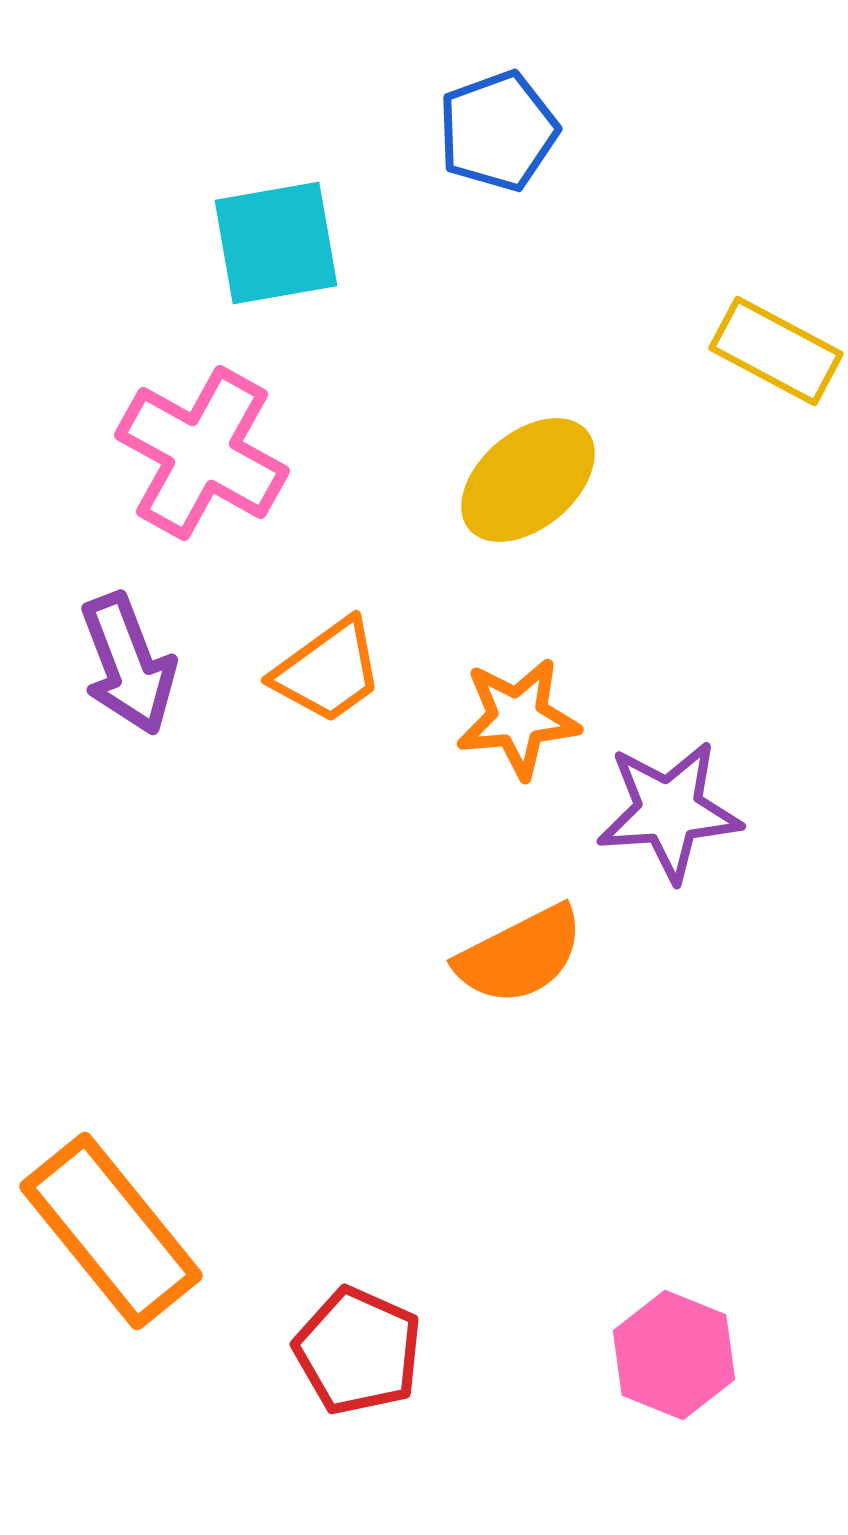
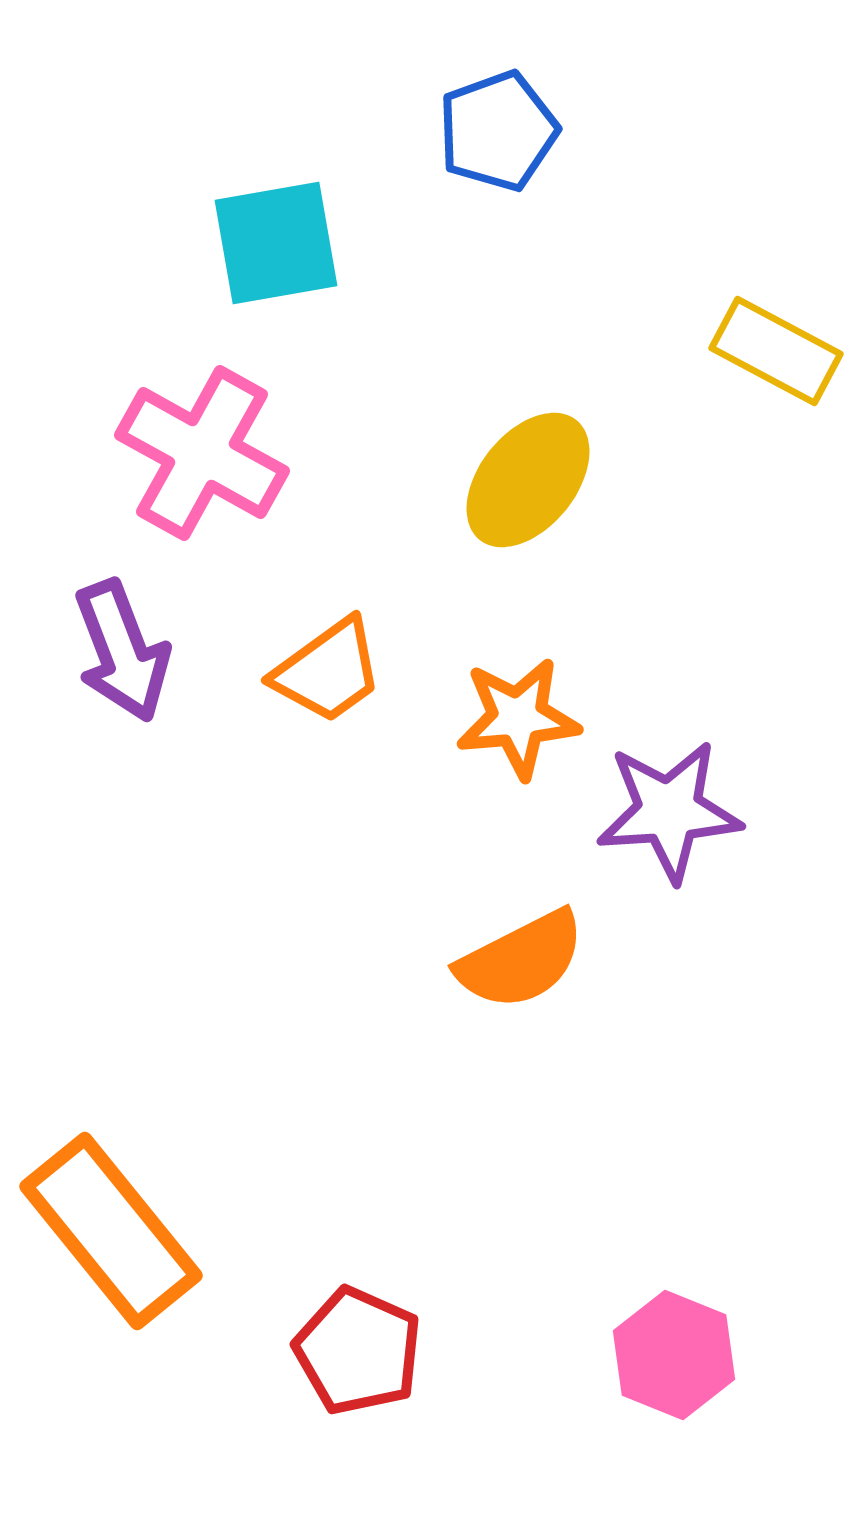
yellow ellipse: rotated 11 degrees counterclockwise
purple arrow: moved 6 px left, 13 px up
orange semicircle: moved 1 px right, 5 px down
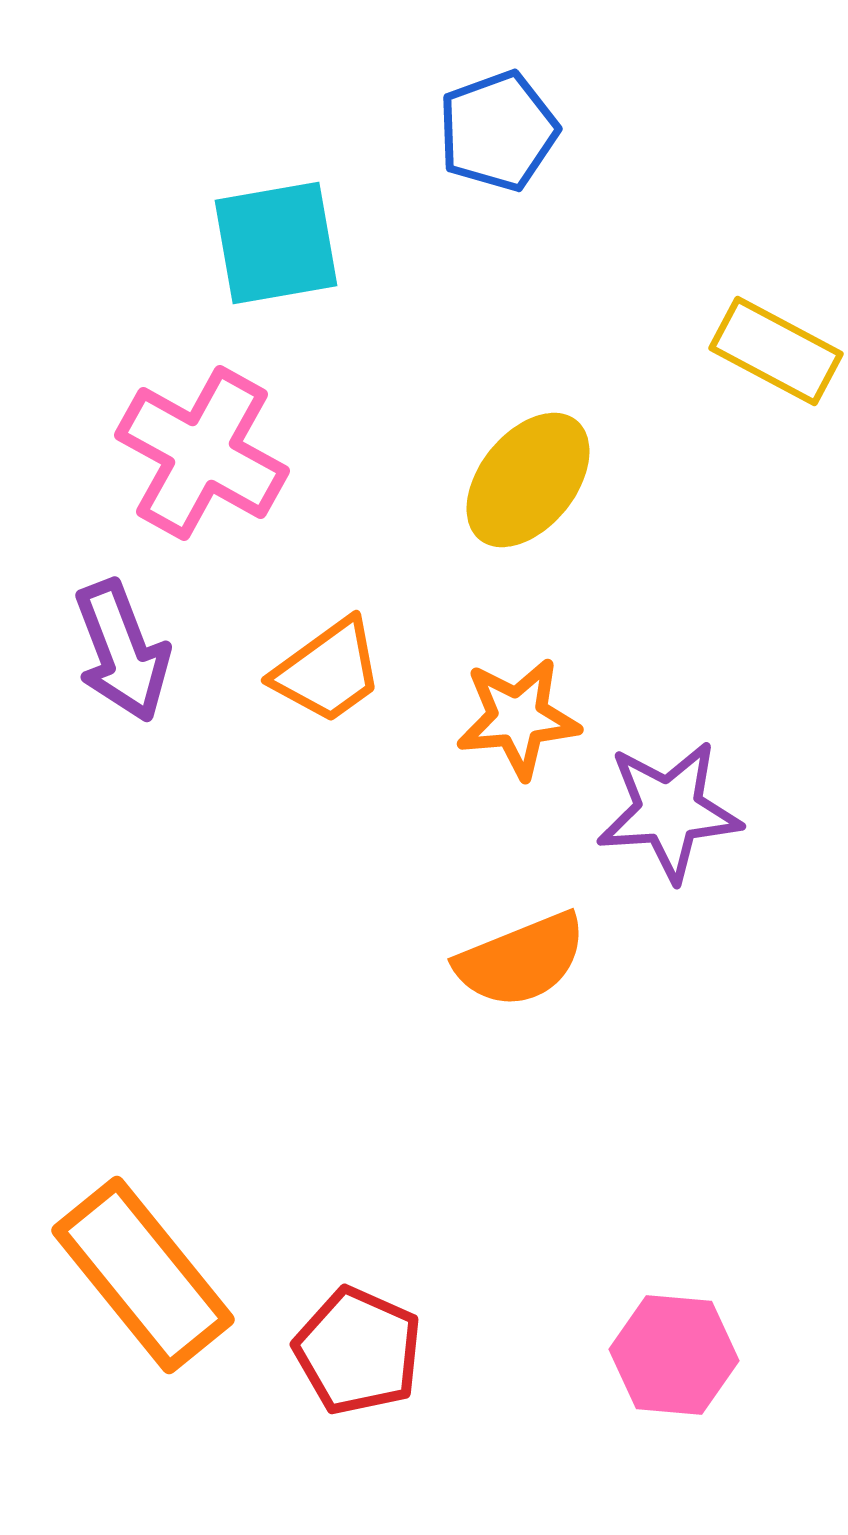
orange semicircle: rotated 5 degrees clockwise
orange rectangle: moved 32 px right, 44 px down
pink hexagon: rotated 17 degrees counterclockwise
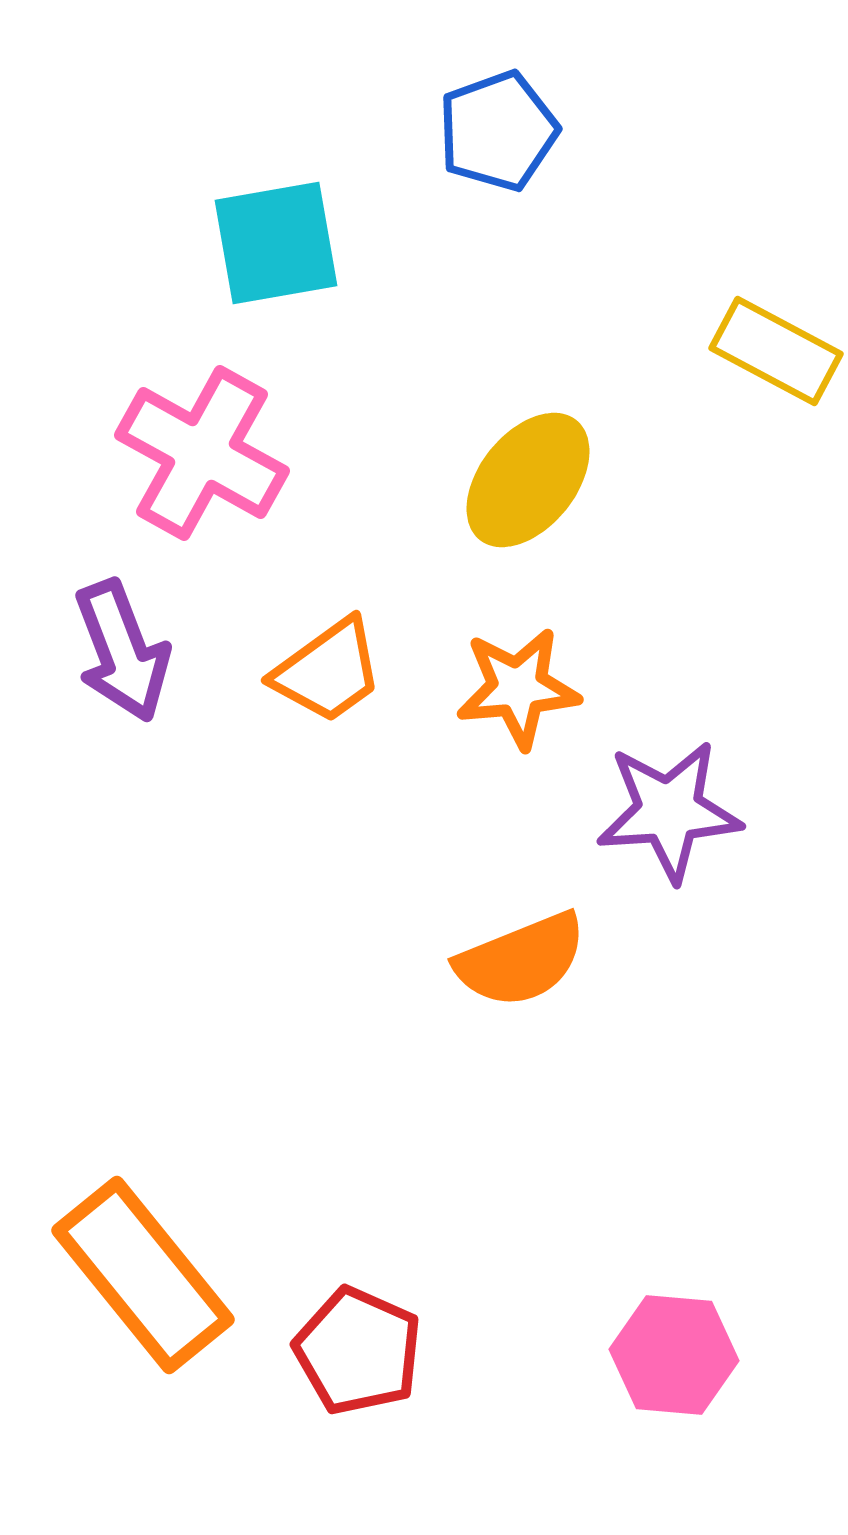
orange star: moved 30 px up
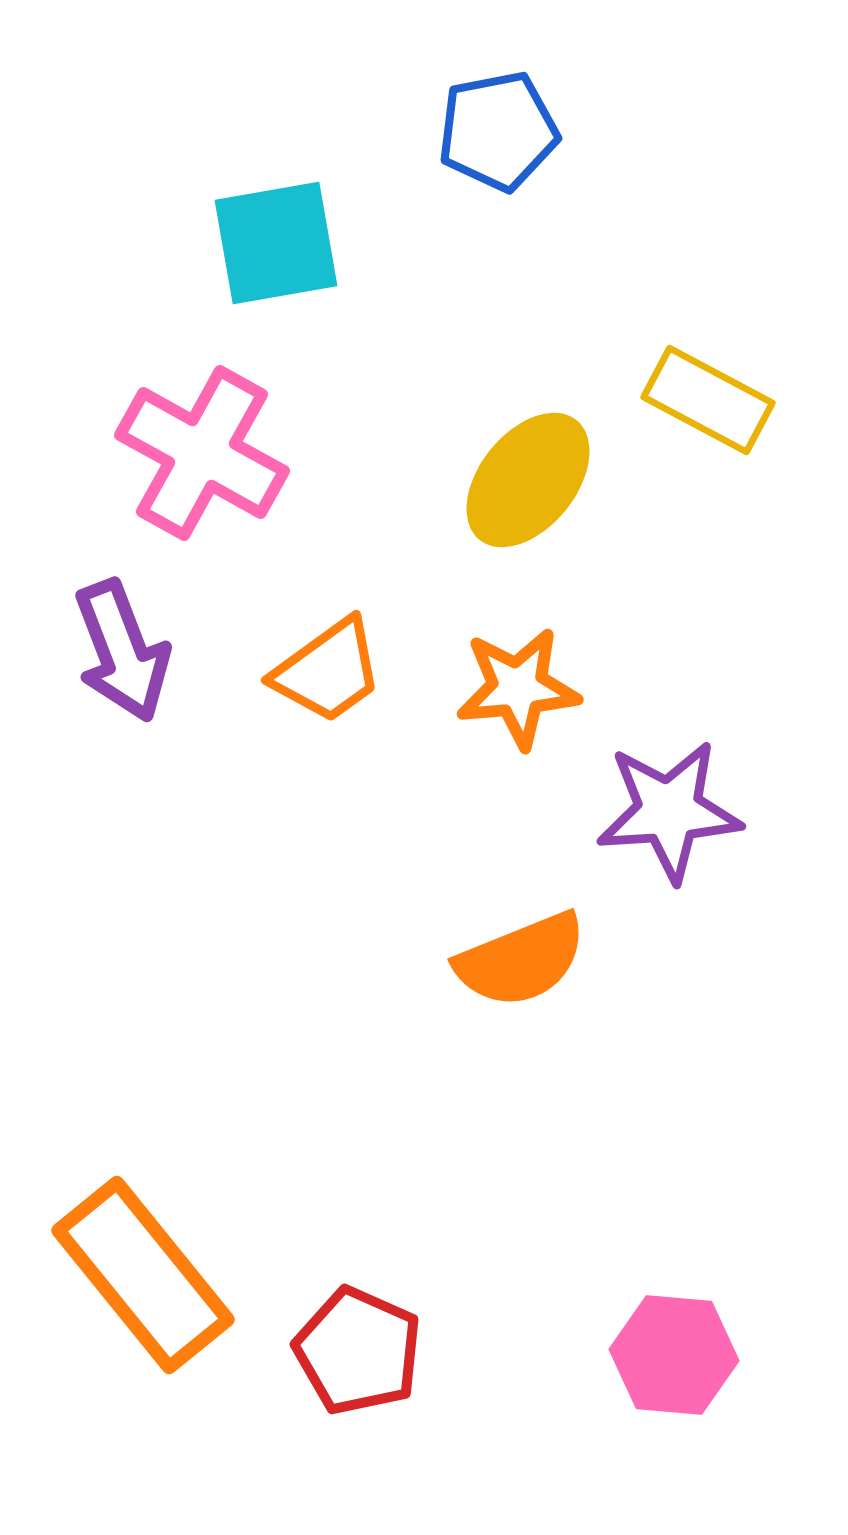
blue pentagon: rotated 9 degrees clockwise
yellow rectangle: moved 68 px left, 49 px down
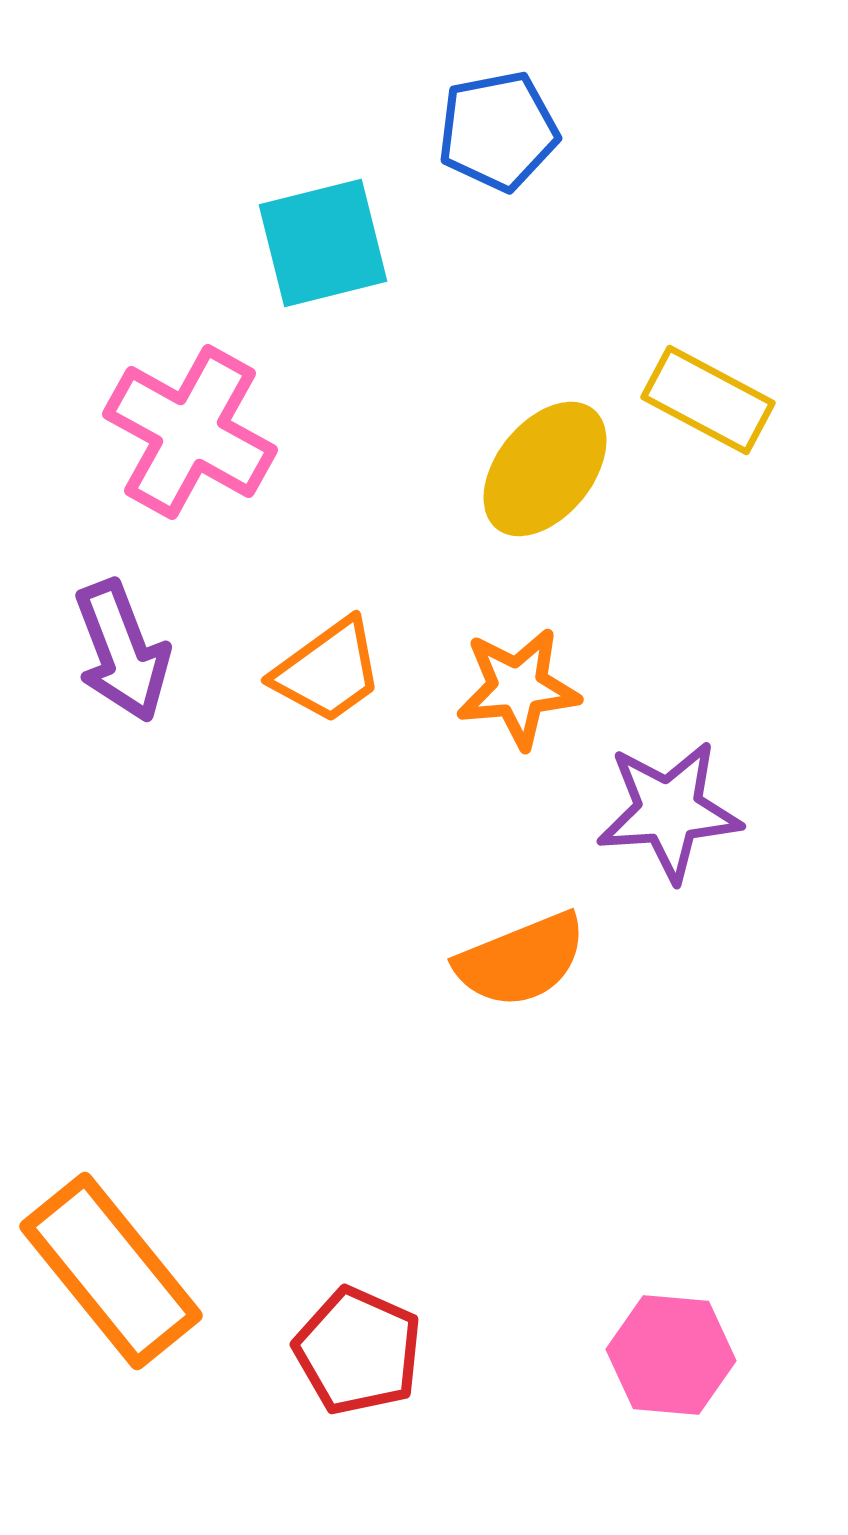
cyan square: moved 47 px right; rotated 4 degrees counterclockwise
pink cross: moved 12 px left, 21 px up
yellow ellipse: moved 17 px right, 11 px up
orange rectangle: moved 32 px left, 4 px up
pink hexagon: moved 3 px left
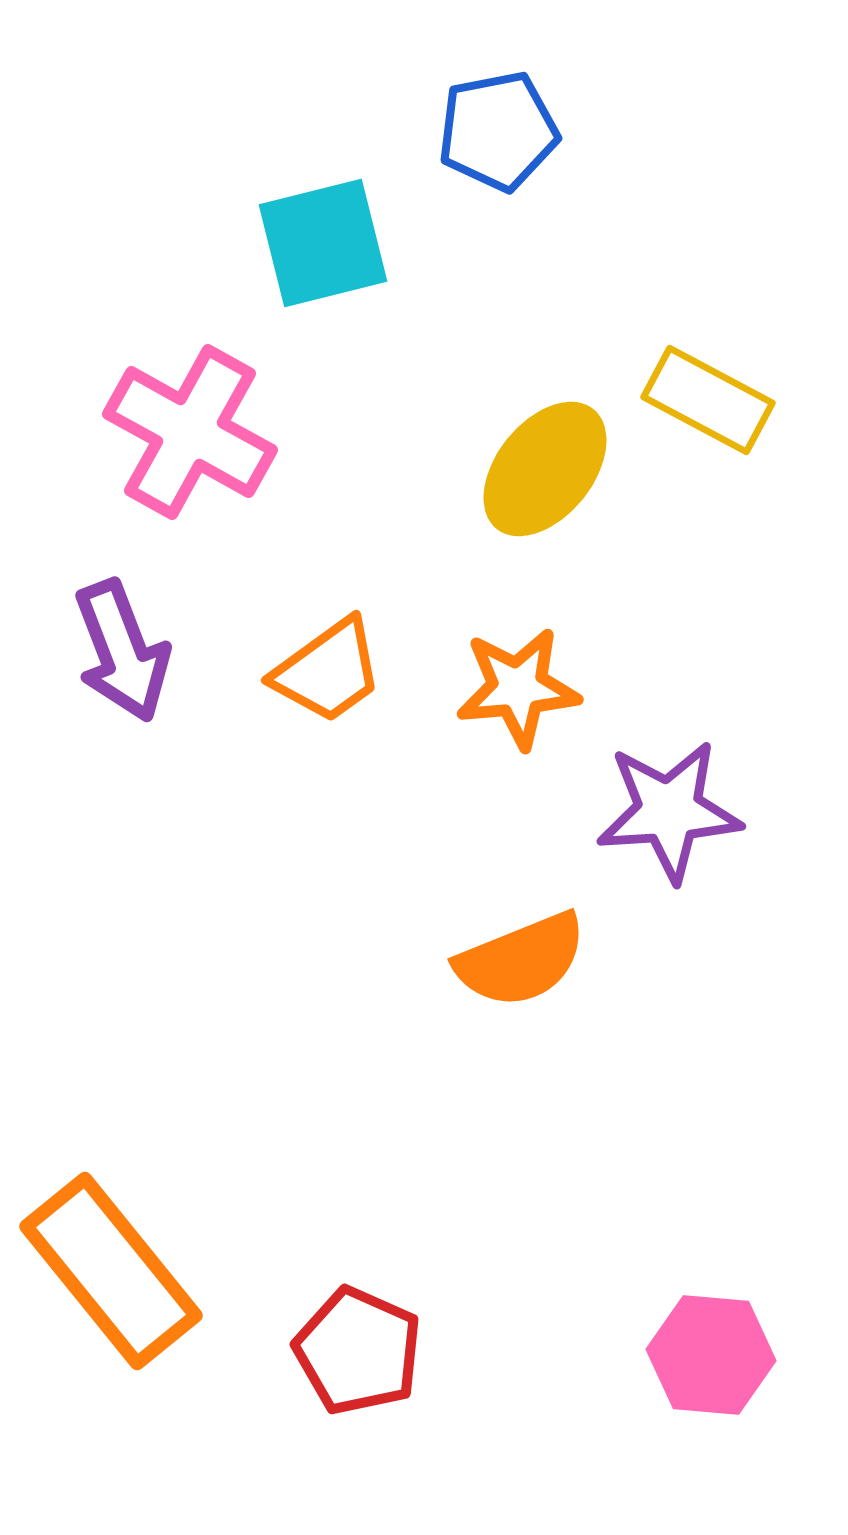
pink hexagon: moved 40 px right
